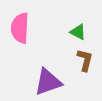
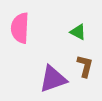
brown L-shape: moved 6 px down
purple triangle: moved 5 px right, 3 px up
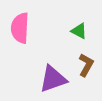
green triangle: moved 1 px right, 1 px up
brown L-shape: moved 1 px right, 1 px up; rotated 15 degrees clockwise
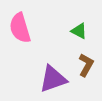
pink semicircle: rotated 20 degrees counterclockwise
